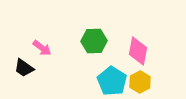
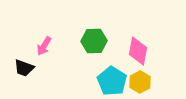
pink arrow: moved 2 px right, 2 px up; rotated 84 degrees clockwise
black trapezoid: rotated 15 degrees counterclockwise
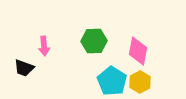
pink arrow: rotated 36 degrees counterclockwise
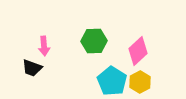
pink diamond: rotated 36 degrees clockwise
black trapezoid: moved 8 px right
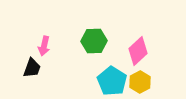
pink arrow: rotated 18 degrees clockwise
black trapezoid: rotated 90 degrees counterclockwise
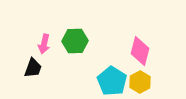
green hexagon: moved 19 px left
pink arrow: moved 2 px up
pink diamond: moved 2 px right; rotated 32 degrees counterclockwise
black trapezoid: moved 1 px right
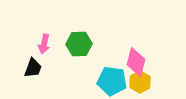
green hexagon: moved 4 px right, 3 px down
pink diamond: moved 4 px left, 11 px down
cyan pentagon: rotated 24 degrees counterclockwise
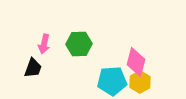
cyan pentagon: rotated 12 degrees counterclockwise
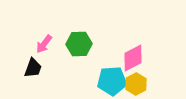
pink arrow: rotated 24 degrees clockwise
pink diamond: moved 3 px left, 4 px up; rotated 48 degrees clockwise
yellow hexagon: moved 4 px left, 2 px down
